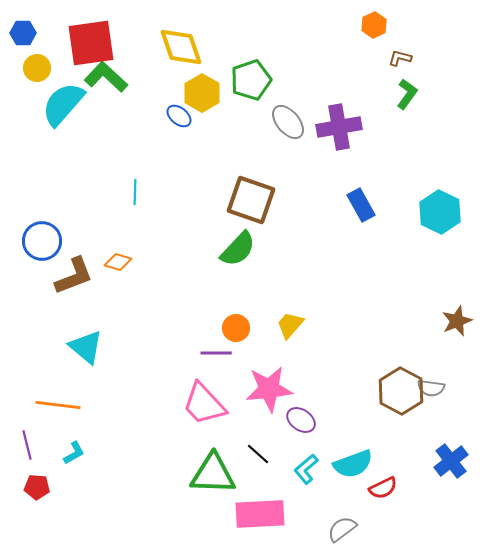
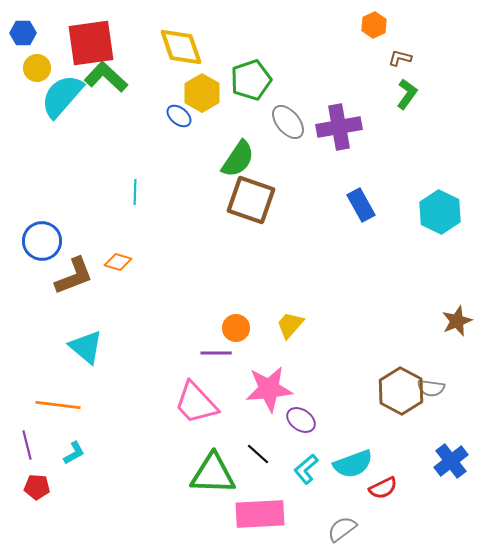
cyan semicircle at (63, 104): moved 1 px left, 8 px up
green semicircle at (238, 249): moved 90 px up; rotated 9 degrees counterclockwise
pink trapezoid at (204, 404): moved 8 px left, 1 px up
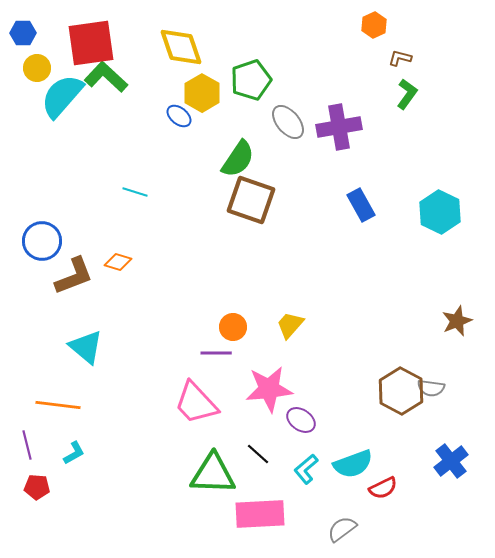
cyan line at (135, 192): rotated 75 degrees counterclockwise
orange circle at (236, 328): moved 3 px left, 1 px up
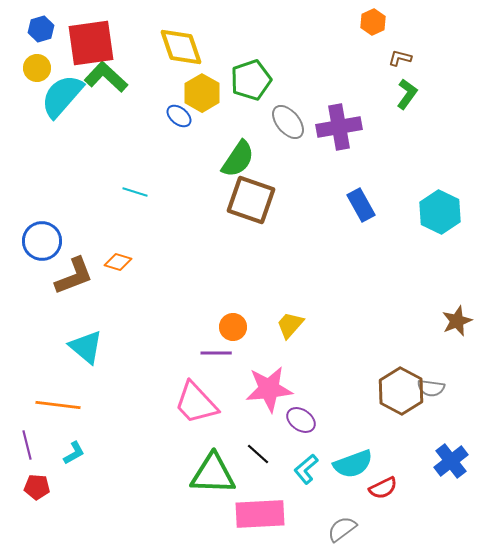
orange hexagon at (374, 25): moved 1 px left, 3 px up
blue hexagon at (23, 33): moved 18 px right, 4 px up; rotated 15 degrees counterclockwise
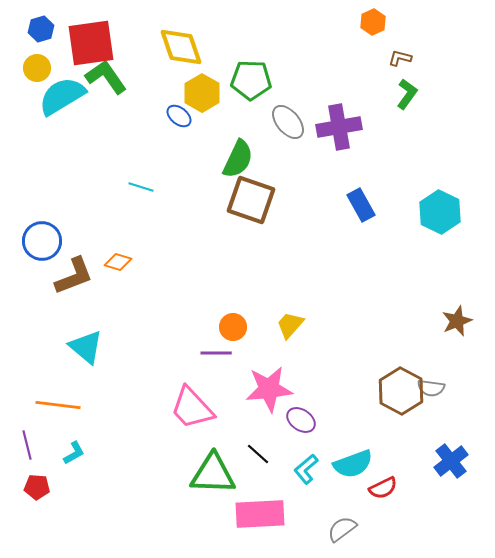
green L-shape at (106, 77): rotated 12 degrees clockwise
green pentagon at (251, 80): rotated 21 degrees clockwise
cyan semicircle at (62, 96): rotated 18 degrees clockwise
green semicircle at (238, 159): rotated 9 degrees counterclockwise
cyan line at (135, 192): moved 6 px right, 5 px up
pink trapezoid at (196, 403): moved 4 px left, 5 px down
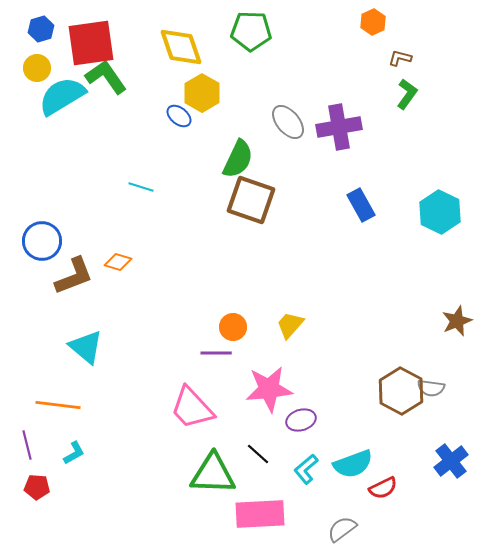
green pentagon at (251, 80): moved 49 px up
purple ellipse at (301, 420): rotated 52 degrees counterclockwise
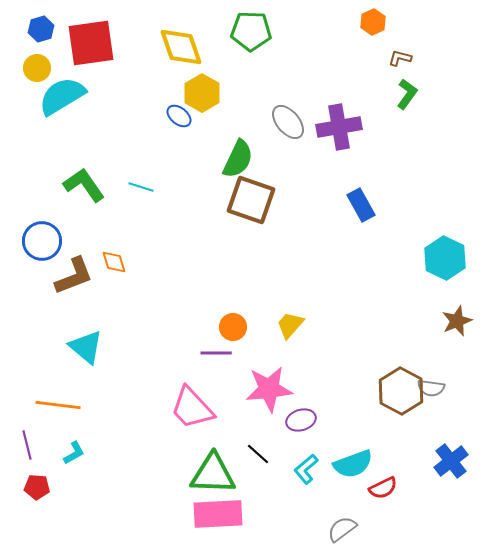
green L-shape at (106, 77): moved 22 px left, 108 px down
cyan hexagon at (440, 212): moved 5 px right, 46 px down
orange diamond at (118, 262): moved 4 px left; rotated 56 degrees clockwise
pink rectangle at (260, 514): moved 42 px left
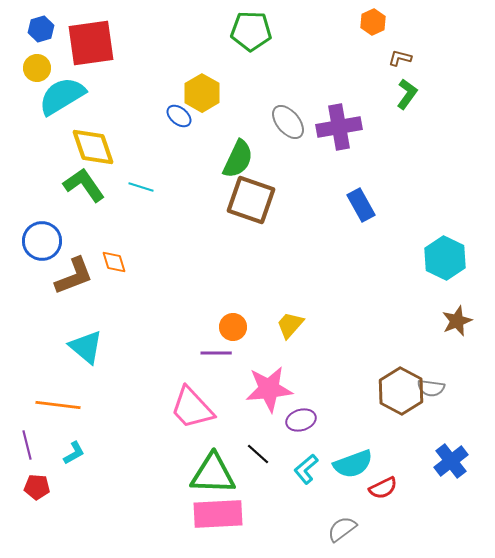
yellow diamond at (181, 47): moved 88 px left, 100 px down
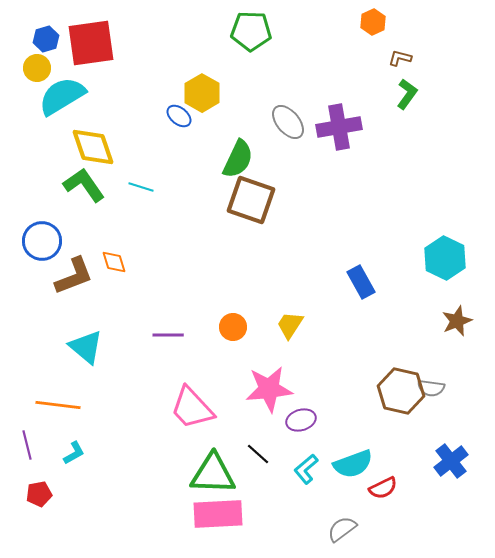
blue hexagon at (41, 29): moved 5 px right, 10 px down
blue rectangle at (361, 205): moved 77 px down
yellow trapezoid at (290, 325): rotated 8 degrees counterclockwise
purple line at (216, 353): moved 48 px left, 18 px up
brown hexagon at (401, 391): rotated 15 degrees counterclockwise
red pentagon at (37, 487): moved 2 px right, 7 px down; rotated 15 degrees counterclockwise
